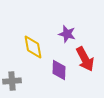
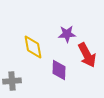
purple star: rotated 18 degrees counterclockwise
red arrow: moved 2 px right, 4 px up
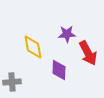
red arrow: moved 1 px right, 2 px up
gray cross: moved 1 px down
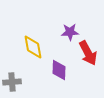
purple star: moved 3 px right, 2 px up
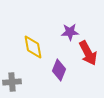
purple diamond: rotated 20 degrees clockwise
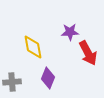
purple diamond: moved 11 px left, 8 px down
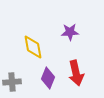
red arrow: moved 12 px left, 20 px down; rotated 15 degrees clockwise
